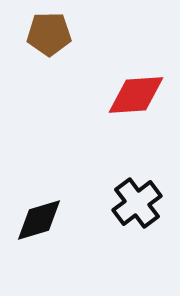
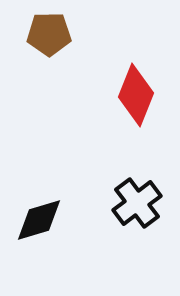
red diamond: rotated 64 degrees counterclockwise
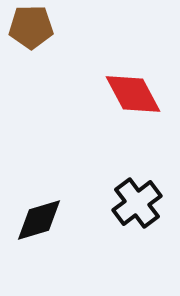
brown pentagon: moved 18 px left, 7 px up
red diamond: moved 3 px left, 1 px up; rotated 50 degrees counterclockwise
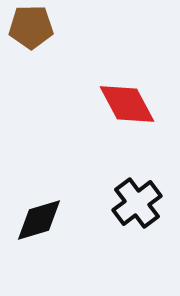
red diamond: moved 6 px left, 10 px down
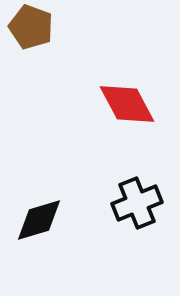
brown pentagon: rotated 21 degrees clockwise
black cross: rotated 15 degrees clockwise
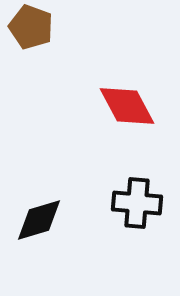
red diamond: moved 2 px down
black cross: rotated 27 degrees clockwise
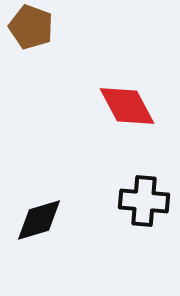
black cross: moved 7 px right, 2 px up
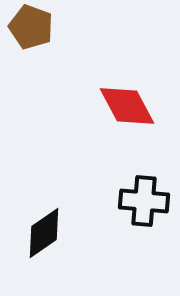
black diamond: moved 5 px right, 13 px down; rotated 18 degrees counterclockwise
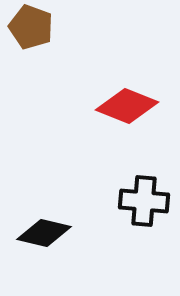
red diamond: rotated 40 degrees counterclockwise
black diamond: rotated 48 degrees clockwise
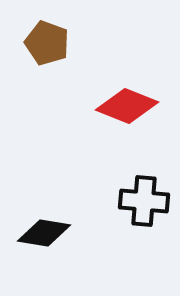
brown pentagon: moved 16 px right, 16 px down
black diamond: rotated 4 degrees counterclockwise
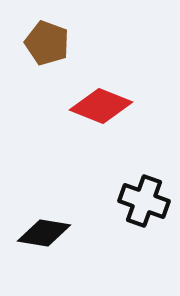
red diamond: moved 26 px left
black cross: rotated 15 degrees clockwise
